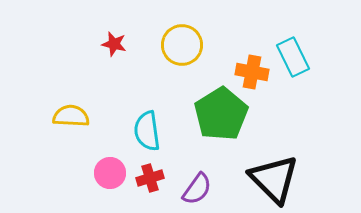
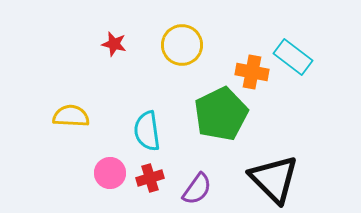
cyan rectangle: rotated 27 degrees counterclockwise
green pentagon: rotated 6 degrees clockwise
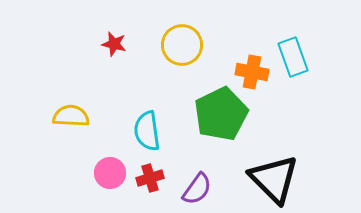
cyan rectangle: rotated 33 degrees clockwise
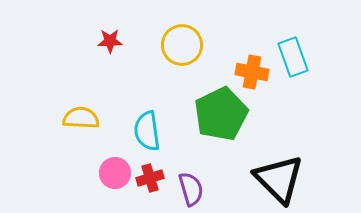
red star: moved 4 px left, 3 px up; rotated 15 degrees counterclockwise
yellow semicircle: moved 10 px right, 2 px down
pink circle: moved 5 px right
black triangle: moved 5 px right
purple semicircle: moved 6 px left; rotated 52 degrees counterclockwise
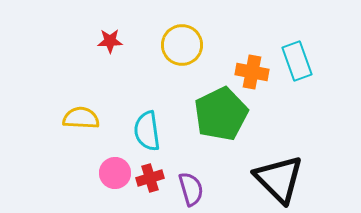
cyan rectangle: moved 4 px right, 4 px down
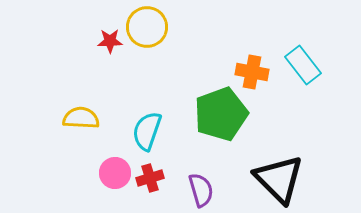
yellow circle: moved 35 px left, 18 px up
cyan rectangle: moved 6 px right, 4 px down; rotated 18 degrees counterclockwise
green pentagon: rotated 6 degrees clockwise
cyan semicircle: rotated 27 degrees clockwise
purple semicircle: moved 10 px right, 1 px down
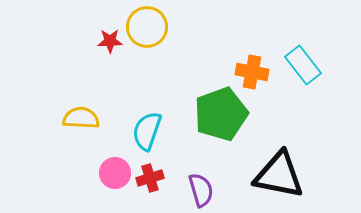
black triangle: moved 4 px up; rotated 34 degrees counterclockwise
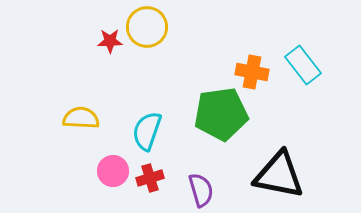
green pentagon: rotated 12 degrees clockwise
pink circle: moved 2 px left, 2 px up
